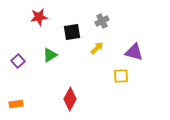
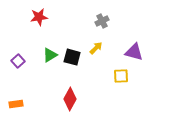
black square: moved 25 px down; rotated 24 degrees clockwise
yellow arrow: moved 1 px left
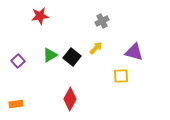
red star: moved 1 px right, 1 px up
black square: rotated 24 degrees clockwise
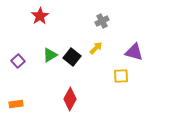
red star: rotated 24 degrees counterclockwise
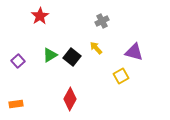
yellow arrow: rotated 88 degrees counterclockwise
yellow square: rotated 28 degrees counterclockwise
